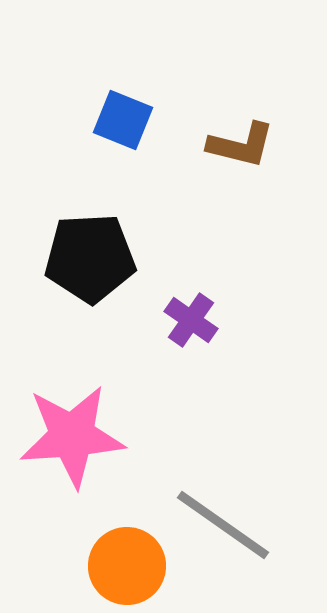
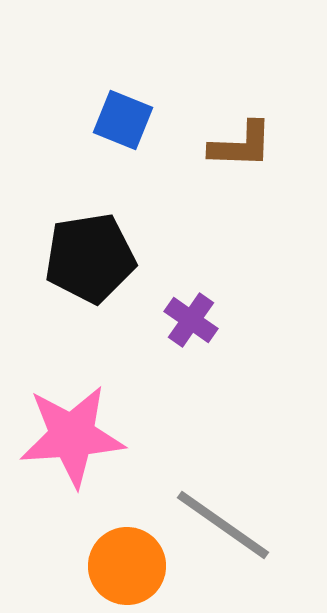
brown L-shape: rotated 12 degrees counterclockwise
black pentagon: rotated 6 degrees counterclockwise
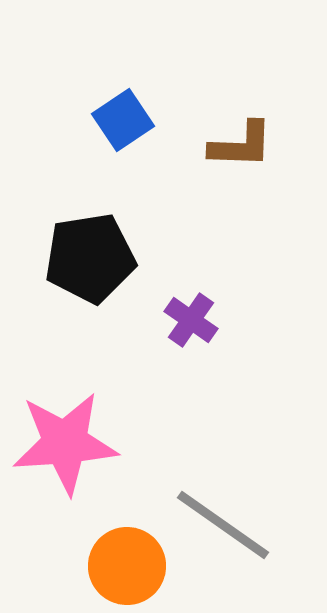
blue square: rotated 34 degrees clockwise
pink star: moved 7 px left, 7 px down
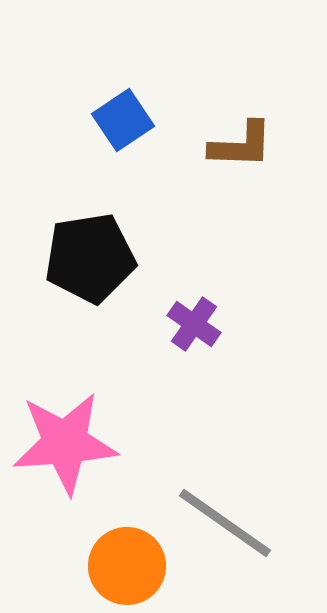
purple cross: moved 3 px right, 4 px down
gray line: moved 2 px right, 2 px up
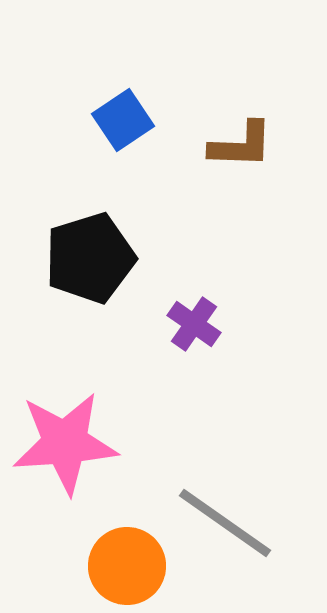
black pentagon: rotated 8 degrees counterclockwise
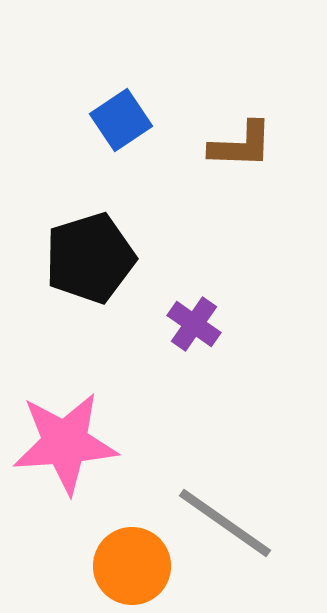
blue square: moved 2 px left
orange circle: moved 5 px right
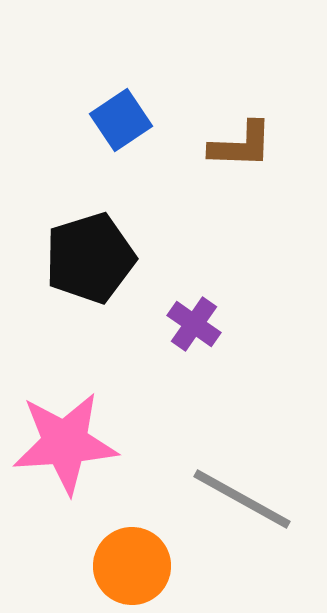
gray line: moved 17 px right, 24 px up; rotated 6 degrees counterclockwise
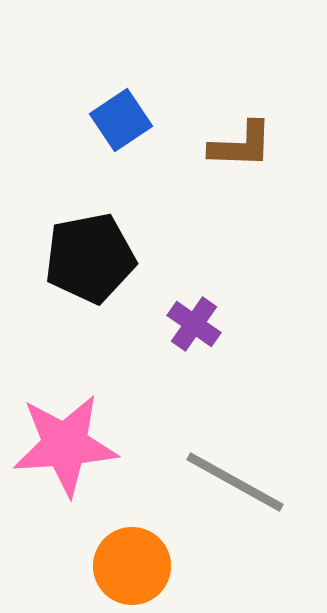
black pentagon: rotated 6 degrees clockwise
pink star: moved 2 px down
gray line: moved 7 px left, 17 px up
